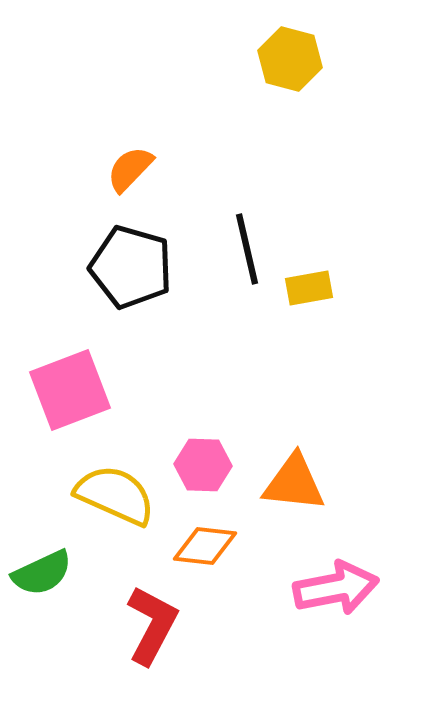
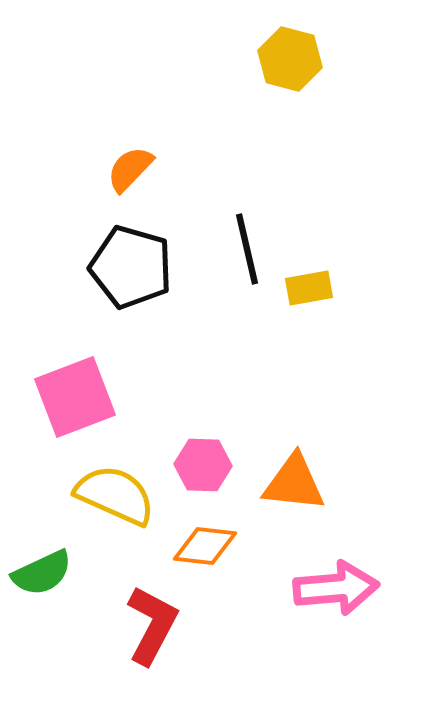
pink square: moved 5 px right, 7 px down
pink arrow: rotated 6 degrees clockwise
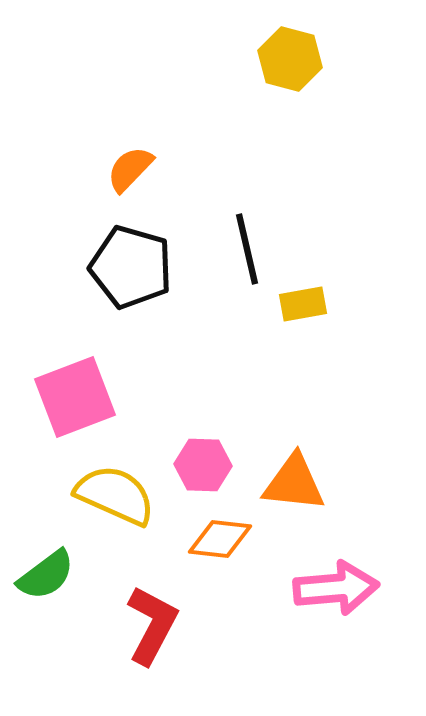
yellow rectangle: moved 6 px left, 16 px down
orange diamond: moved 15 px right, 7 px up
green semicircle: moved 4 px right, 2 px down; rotated 12 degrees counterclockwise
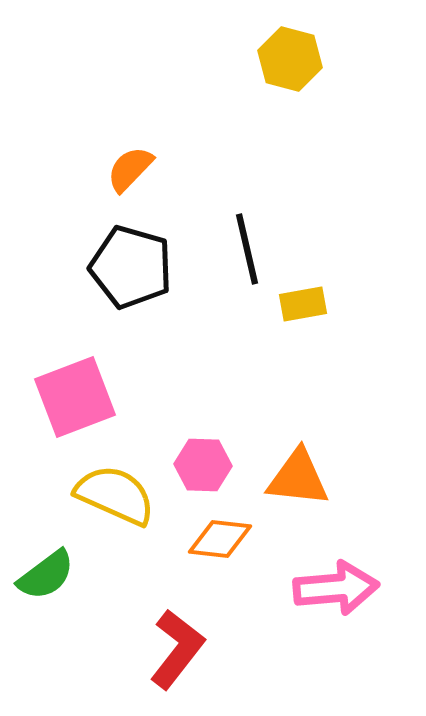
orange triangle: moved 4 px right, 5 px up
red L-shape: moved 25 px right, 24 px down; rotated 10 degrees clockwise
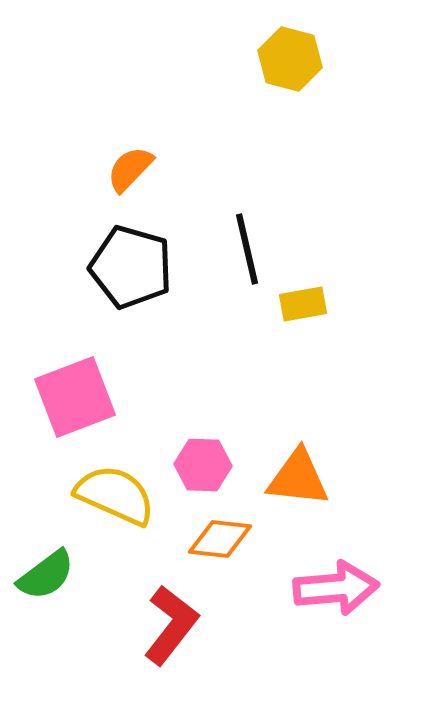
red L-shape: moved 6 px left, 24 px up
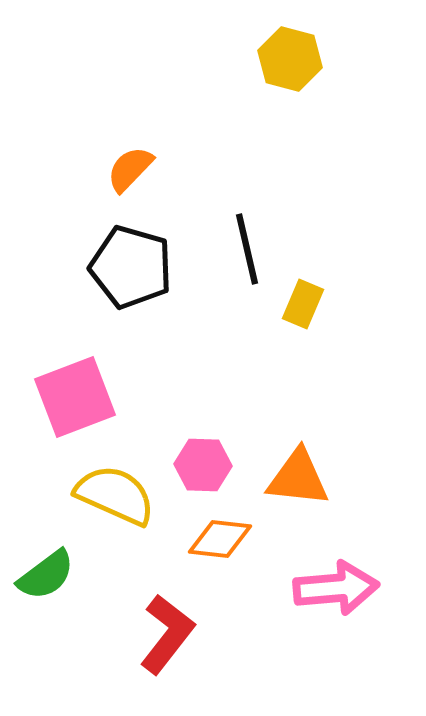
yellow rectangle: rotated 57 degrees counterclockwise
red L-shape: moved 4 px left, 9 px down
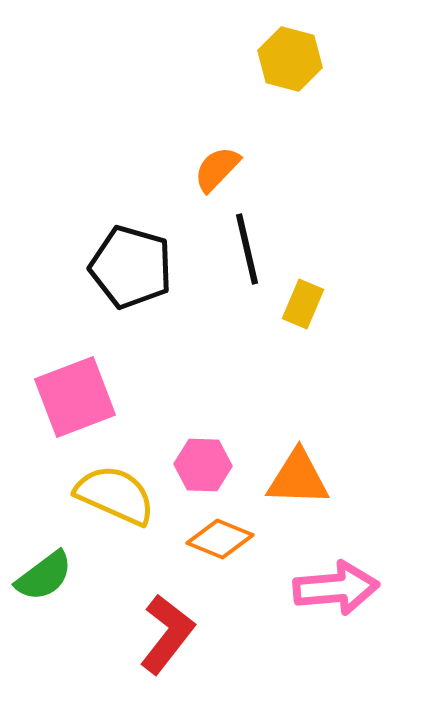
orange semicircle: moved 87 px right
orange triangle: rotated 4 degrees counterclockwise
orange diamond: rotated 16 degrees clockwise
green semicircle: moved 2 px left, 1 px down
